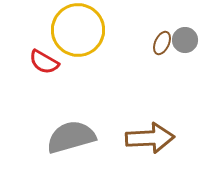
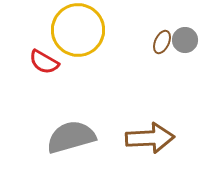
brown ellipse: moved 1 px up
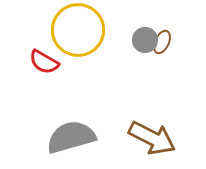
gray circle: moved 40 px left
brown arrow: moved 2 px right; rotated 30 degrees clockwise
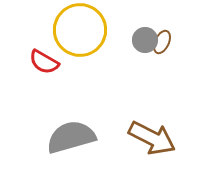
yellow circle: moved 2 px right
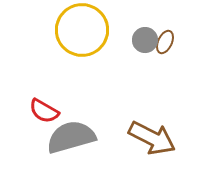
yellow circle: moved 2 px right
brown ellipse: moved 3 px right
red semicircle: moved 49 px down
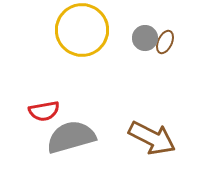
gray circle: moved 2 px up
red semicircle: rotated 40 degrees counterclockwise
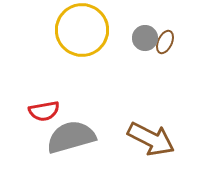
brown arrow: moved 1 px left, 1 px down
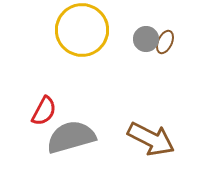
gray circle: moved 1 px right, 1 px down
red semicircle: rotated 52 degrees counterclockwise
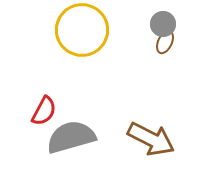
gray circle: moved 17 px right, 15 px up
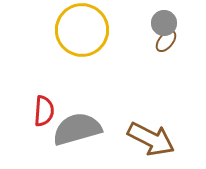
gray circle: moved 1 px right, 1 px up
brown ellipse: moved 1 px right, 1 px up; rotated 15 degrees clockwise
red semicircle: rotated 24 degrees counterclockwise
gray semicircle: moved 6 px right, 8 px up
